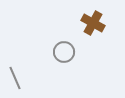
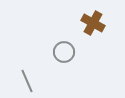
gray line: moved 12 px right, 3 px down
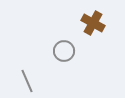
gray circle: moved 1 px up
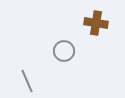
brown cross: moved 3 px right; rotated 20 degrees counterclockwise
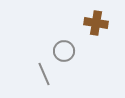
gray line: moved 17 px right, 7 px up
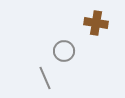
gray line: moved 1 px right, 4 px down
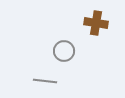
gray line: moved 3 px down; rotated 60 degrees counterclockwise
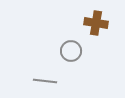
gray circle: moved 7 px right
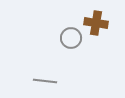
gray circle: moved 13 px up
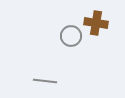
gray circle: moved 2 px up
